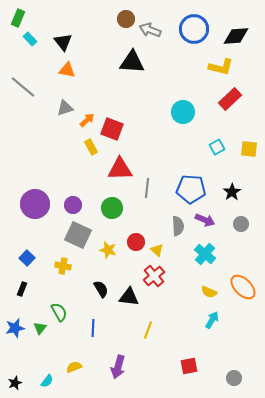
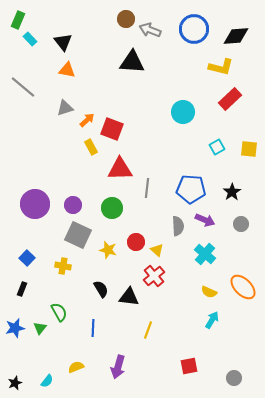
green rectangle at (18, 18): moved 2 px down
yellow semicircle at (74, 367): moved 2 px right
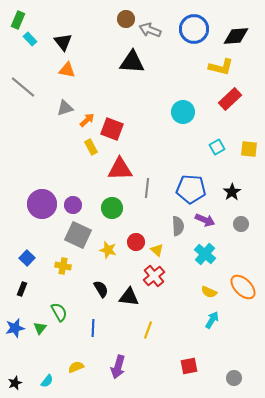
purple circle at (35, 204): moved 7 px right
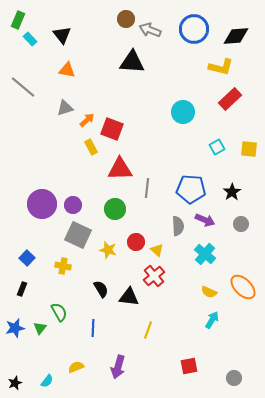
black triangle at (63, 42): moved 1 px left, 7 px up
green circle at (112, 208): moved 3 px right, 1 px down
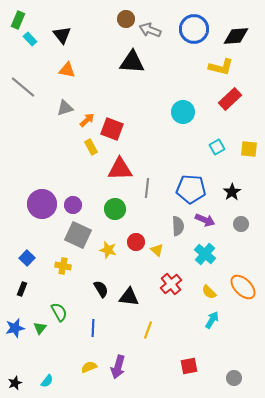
red cross at (154, 276): moved 17 px right, 8 px down
yellow semicircle at (209, 292): rotated 21 degrees clockwise
yellow semicircle at (76, 367): moved 13 px right
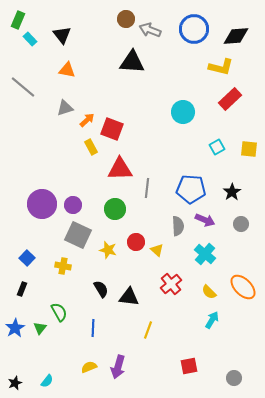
blue star at (15, 328): rotated 18 degrees counterclockwise
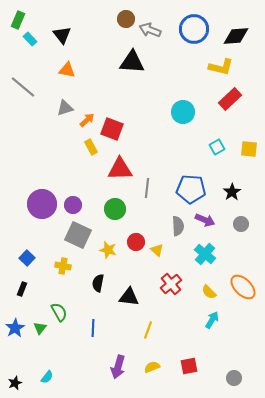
black semicircle at (101, 289): moved 3 px left, 6 px up; rotated 138 degrees counterclockwise
yellow semicircle at (89, 367): moved 63 px right
cyan semicircle at (47, 381): moved 4 px up
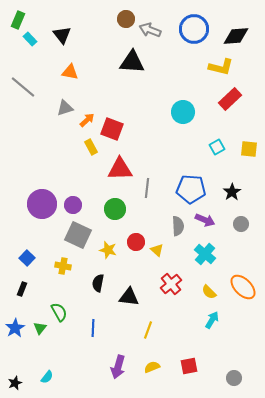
orange triangle at (67, 70): moved 3 px right, 2 px down
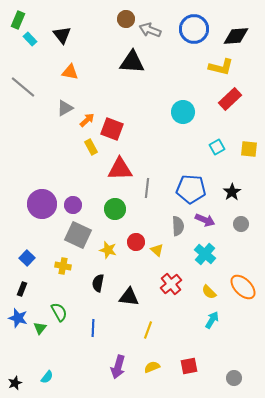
gray triangle at (65, 108): rotated 12 degrees counterclockwise
blue star at (15, 328): moved 3 px right, 10 px up; rotated 24 degrees counterclockwise
